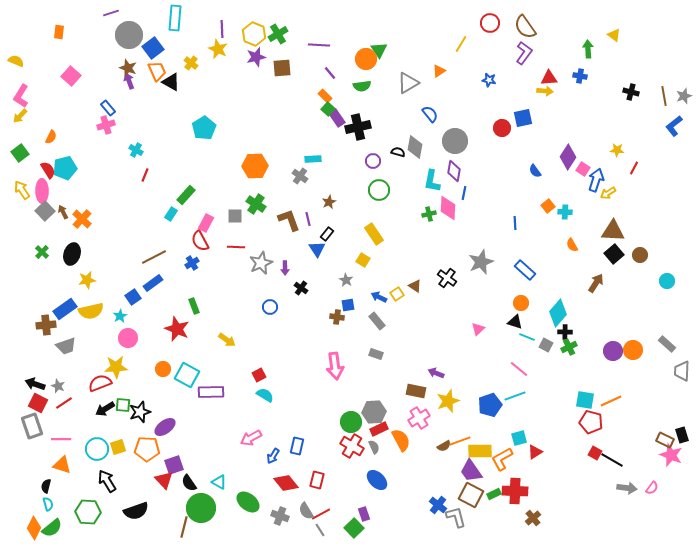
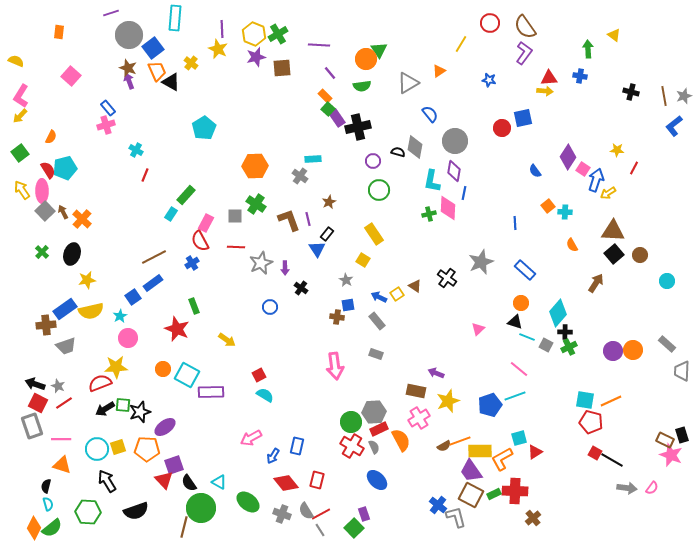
gray cross at (280, 516): moved 2 px right, 2 px up
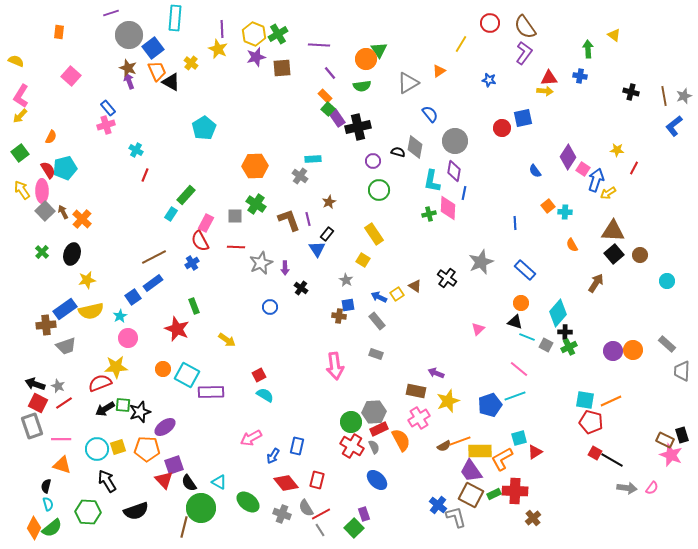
brown cross at (337, 317): moved 2 px right, 1 px up
gray semicircle at (306, 511): moved 3 px up
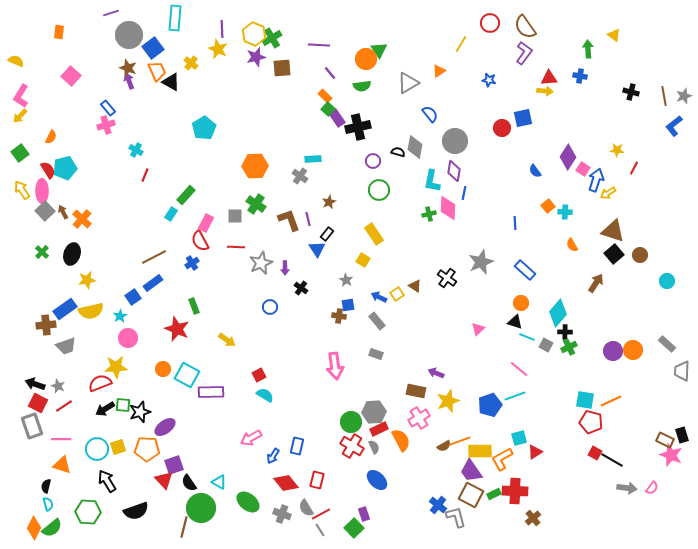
green cross at (278, 34): moved 6 px left, 4 px down
brown triangle at (613, 231): rotated 15 degrees clockwise
red line at (64, 403): moved 3 px down
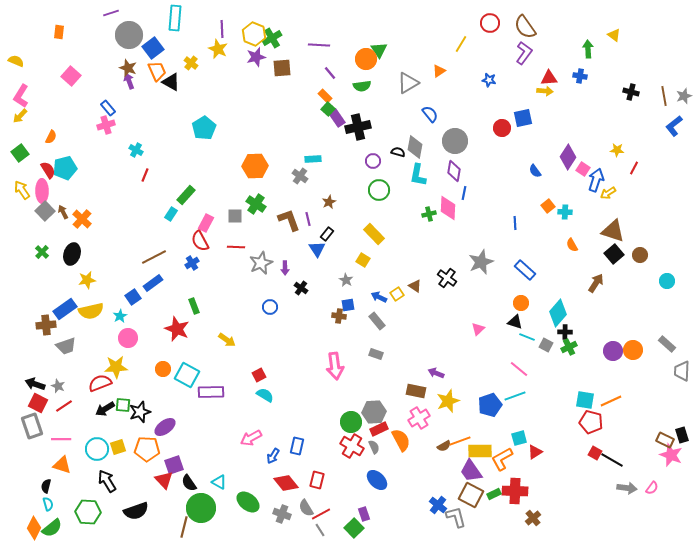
cyan L-shape at (432, 181): moved 14 px left, 6 px up
yellow rectangle at (374, 234): rotated 10 degrees counterclockwise
